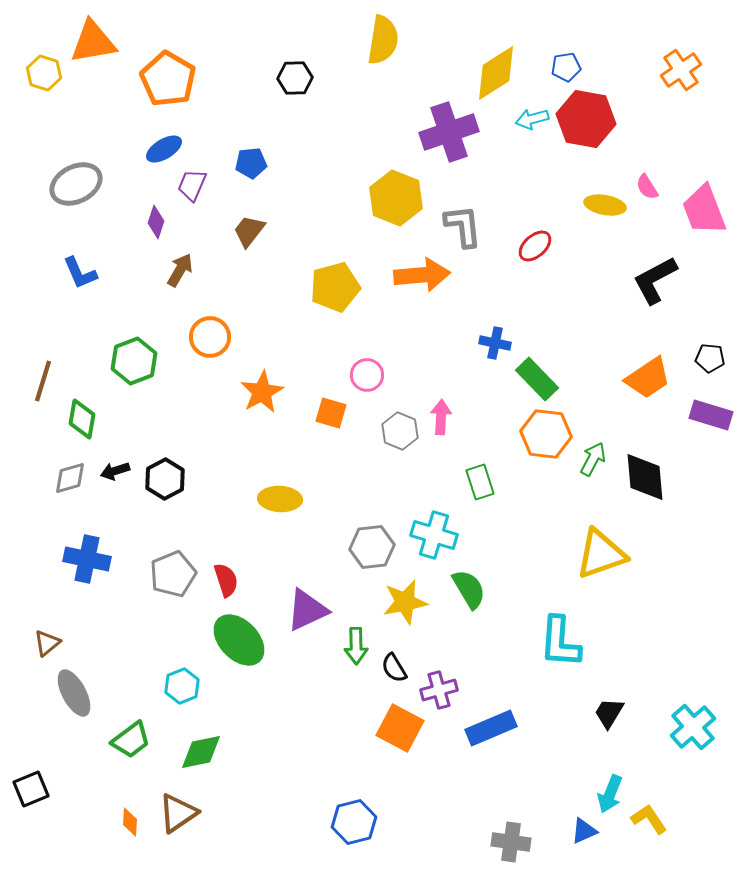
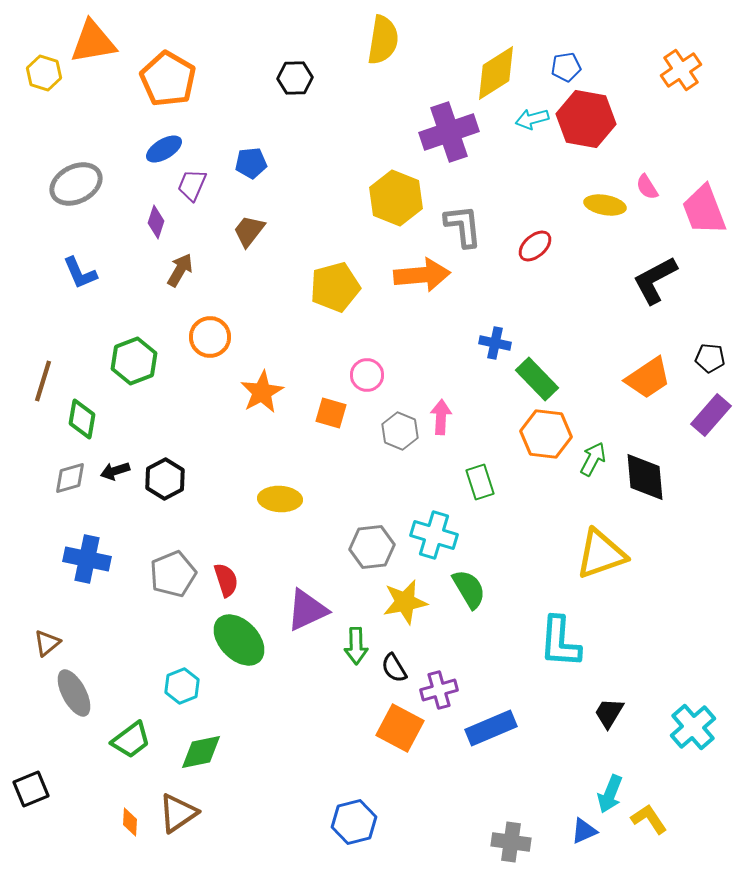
purple rectangle at (711, 415): rotated 66 degrees counterclockwise
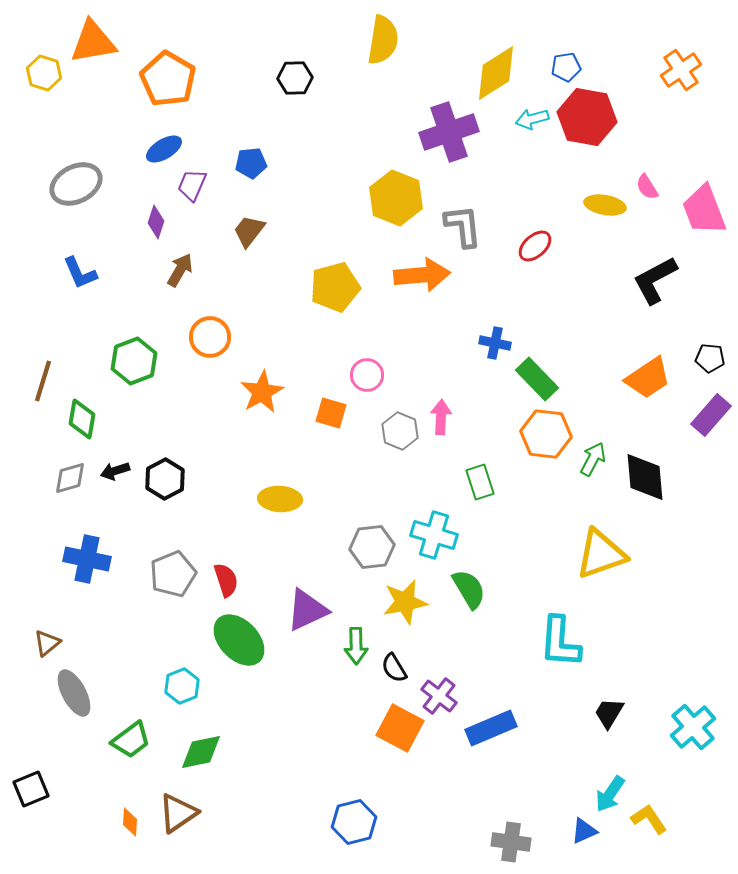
red hexagon at (586, 119): moved 1 px right, 2 px up
purple cross at (439, 690): moved 6 px down; rotated 36 degrees counterclockwise
cyan arrow at (610, 794): rotated 12 degrees clockwise
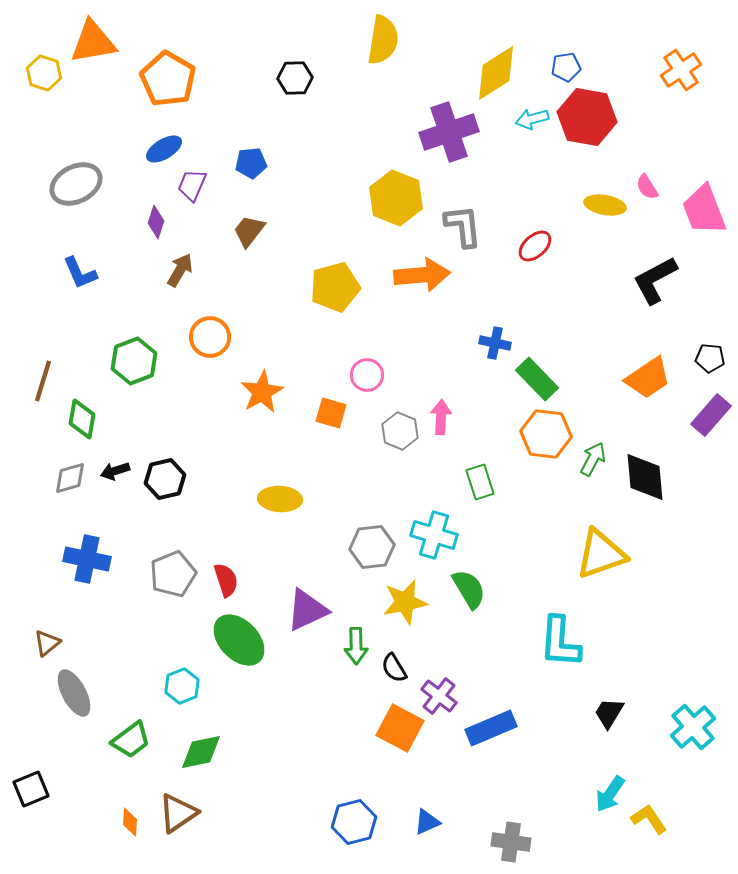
black hexagon at (165, 479): rotated 15 degrees clockwise
blue triangle at (584, 831): moved 157 px left, 9 px up
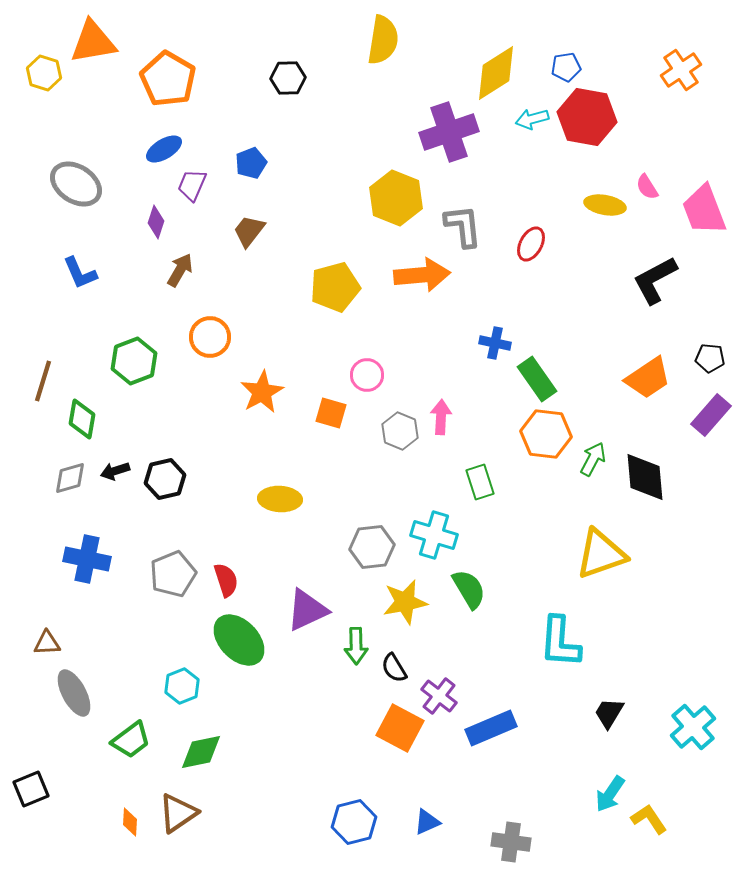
black hexagon at (295, 78): moved 7 px left
blue pentagon at (251, 163): rotated 16 degrees counterclockwise
gray ellipse at (76, 184): rotated 60 degrees clockwise
red ellipse at (535, 246): moved 4 px left, 2 px up; rotated 20 degrees counterclockwise
green rectangle at (537, 379): rotated 9 degrees clockwise
brown triangle at (47, 643): rotated 36 degrees clockwise
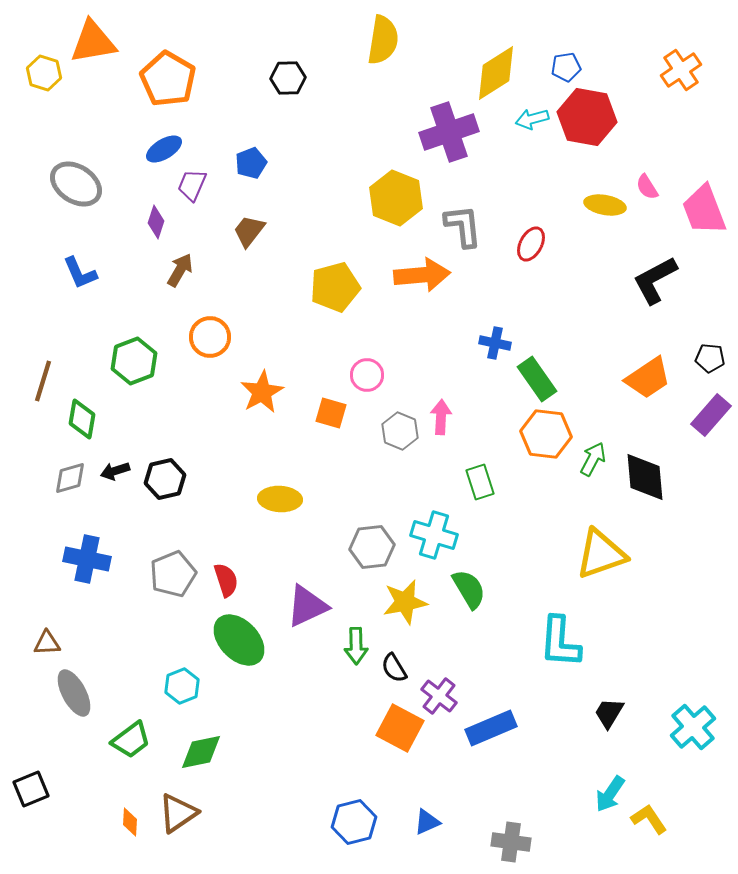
purple triangle at (307, 610): moved 4 px up
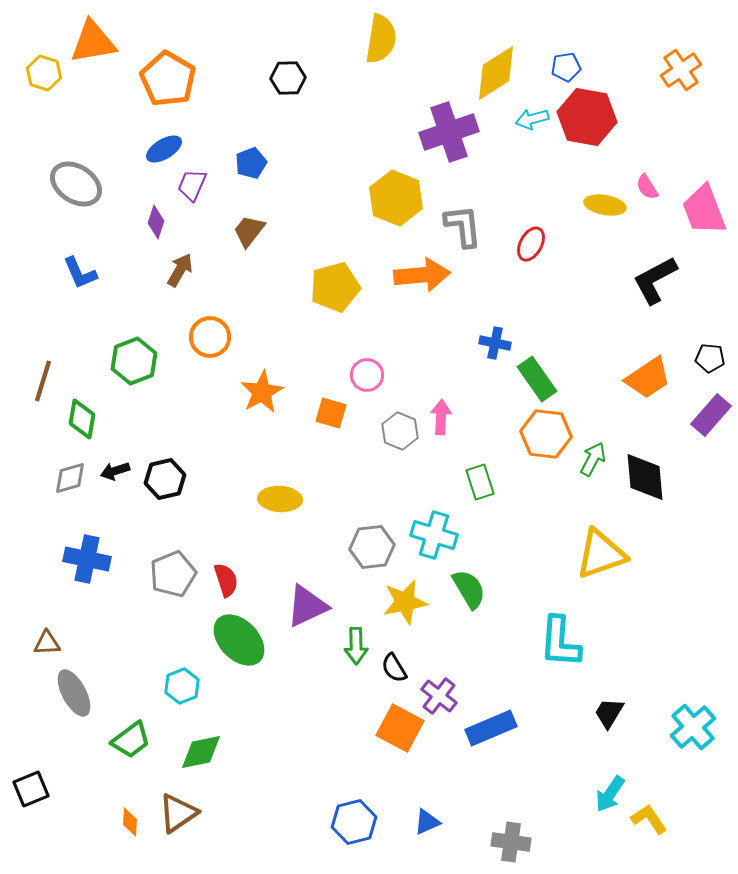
yellow semicircle at (383, 40): moved 2 px left, 1 px up
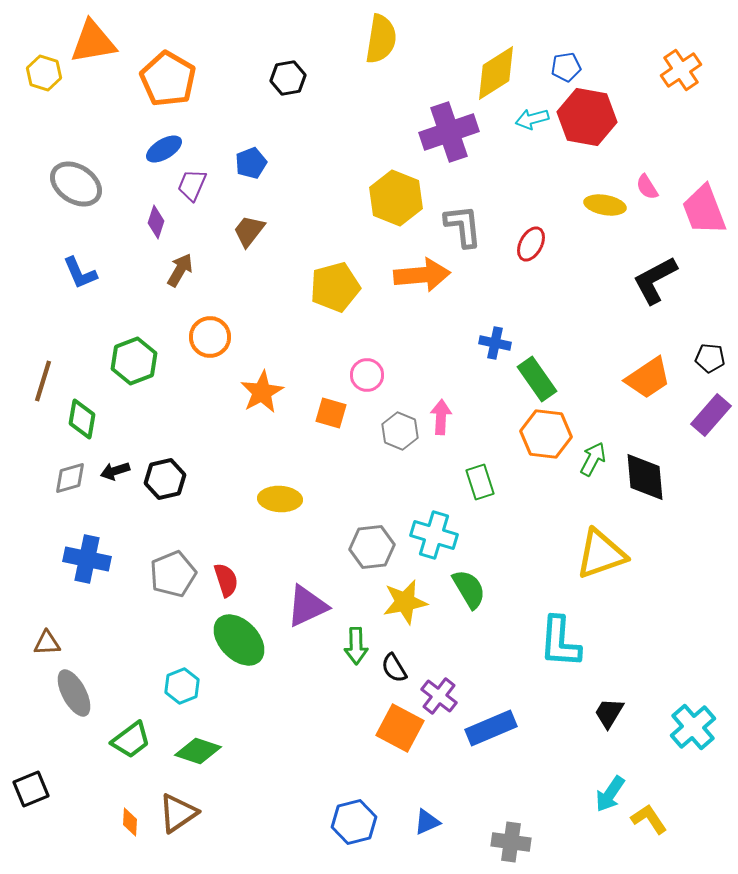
black hexagon at (288, 78): rotated 8 degrees counterclockwise
green diamond at (201, 752): moved 3 px left, 1 px up; rotated 30 degrees clockwise
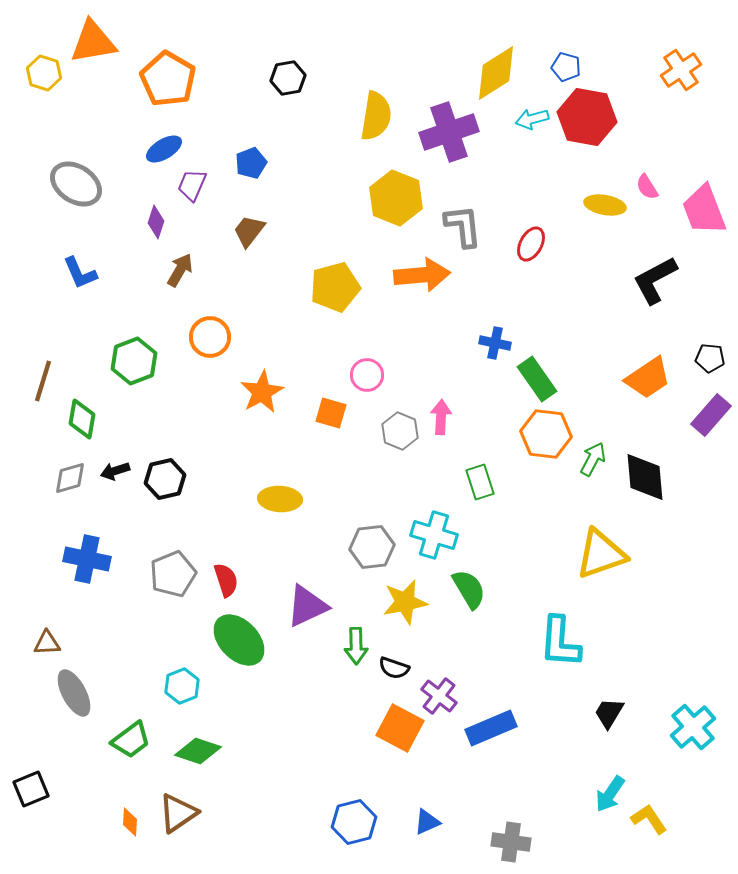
yellow semicircle at (381, 39): moved 5 px left, 77 px down
blue pentagon at (566, 67): rotated 24 degrees clockwise
black semicircle at (394, 668): rotated 40 degrees counterclockwise
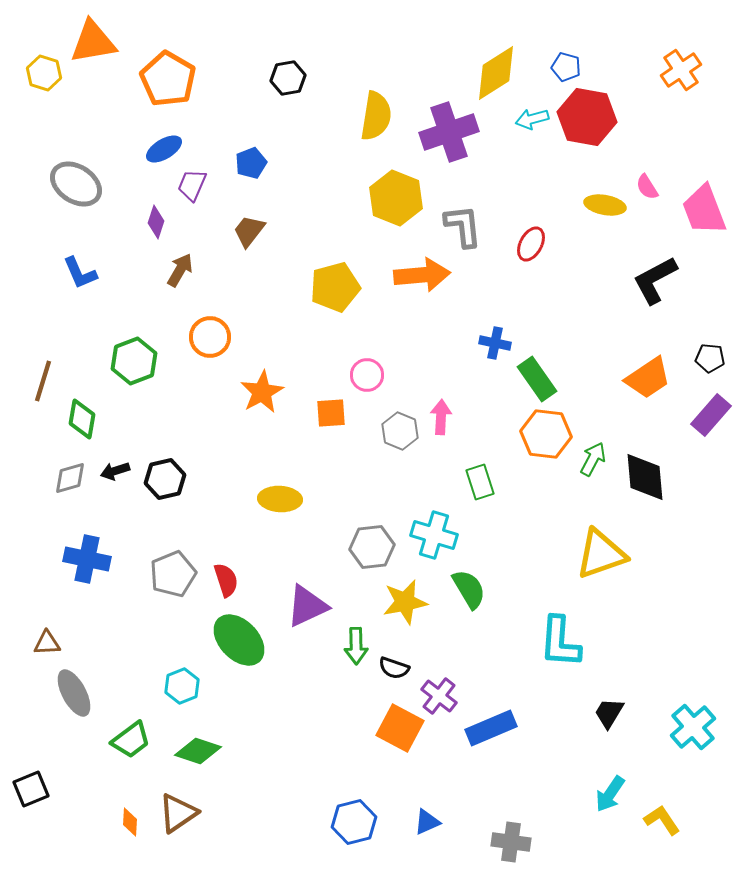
orange square at (331, 413): rotated 20 degrees counterclockwise
yellow L-shape at (649, 819): moved 13 px right, 1 px down
